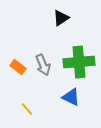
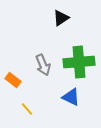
orange rectangle: moved 5 px left, 13 px down
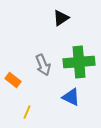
yellow line: moved 3 px down; rotated 64 degrees clockwise
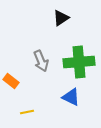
gray arrow: moved 2 px left, 4 px up
orange rectangle: moved 2 px left, 1 px down
yellow line: rotated 56 degrees clockwise
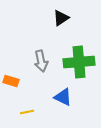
gray arrow: rotated 10 degrees clockwise
orange rectangle: rotated 21 degrees counterclockwise
blue triangle: moved 8 px left
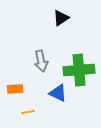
green cross: moved 8 px down
orange rectangle: moved 4 px right, 8 px down; rotated 21 degrees counterclockwise
blue triangle: moved 5 px left, 4 px up
yellow line: moved 1 px right
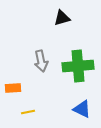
black triangle: moved 1 px right; rotated 18 degrees clockwise
green cross: moved 1 px left, 4 px up
orange rectangle: moved 2 px left, 1 px up
blue triangle: moved 24 px right, 16 px down
